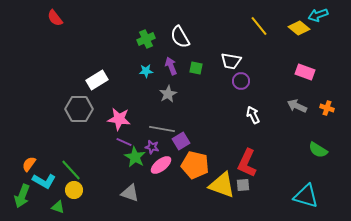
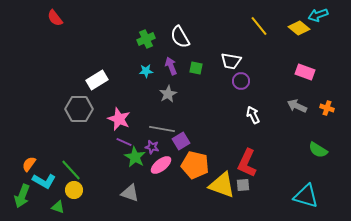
pink star: rotated 15 degrees clockwise
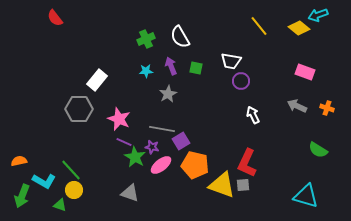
white rectangle: rotated 20 degrees counterclockwise
orange semicircle: moved 10 px left, 3 px up; rotated 42 degrees clockwise
green triangle: moved 2 px right, 2 px up
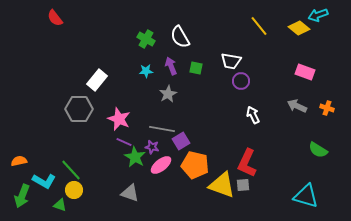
green cross: rotated 36 degrees counterclockwise
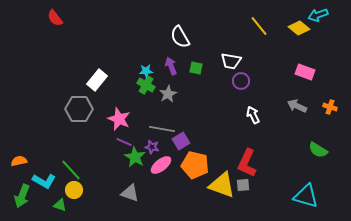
green cross: moved 46 px down
orange cross: moved 3 px right, 1 px up
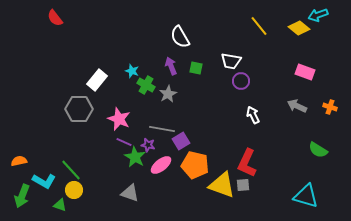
cyan star: moved 14 px left; rotated 24 degrees clockwise
purple star: moved 4 px left, 2 px up
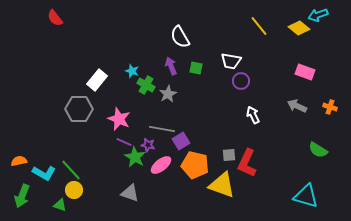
cyan L-shape: moved 8 px up
gray square: moved 14 px left, 30 px up
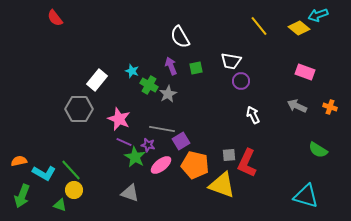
green square: rotated 24 degrees counterclockwise
green cross: moved 3 px right
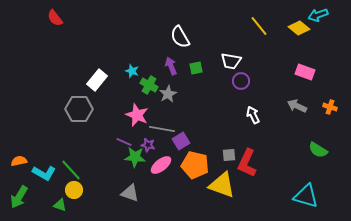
pink star: moved 18 px right, 4 px up
green star: rotated 25 degrees counterclockwise
green arrow: moved 3 px left, 1 px down; rotated 10 degrees clockwise
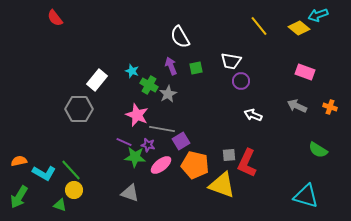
white arrow: rotated 42 degrees counterclockwise
